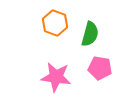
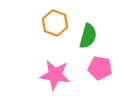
green semicircle: moved 2 px left, 2 px down
pink star: moved 1 px left, 2 px up
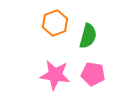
orange hexagon: rotated 20 degrees clockwise
pink pentagon: moved 7 px left, 6 px down
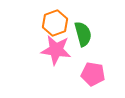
green semicircle: moved 5 px left, 2 px up; rotated 30 degrees counterclockwise
pink star: moved 1 px right, 25 px up
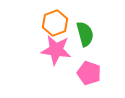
green semicircle: moved 2 px right
pink pentagon: moved 4 px left, 1 px up; rotated 10 degrees clockwise
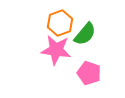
orange hexagon: moved 5 px right
green semicircle: rotated 55 degrees clockwise
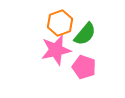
pink star: rotated 20 degrees counterclockwise
pink pentagon: moved 5 px left, 6 px up
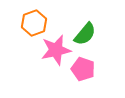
orange hexagon: moved 26 px left
pink pentagon: moved 1 px left, 2 px down
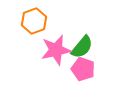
orange hexagon: moved 2 px up
green semicircle: moved 3 px left, 13 px down
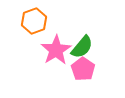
pink star: rotated 20 degrees counterclockwise
pink pentagon: rotated 15 degrees clockwise
